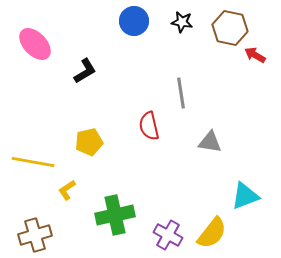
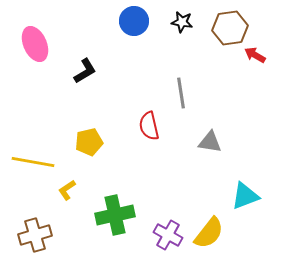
brown hexagon: rotated 20 degrees counterclockwise
pink ellipse: rotated 20 degrees clockwise
yellow semicircle: moved 3 px left
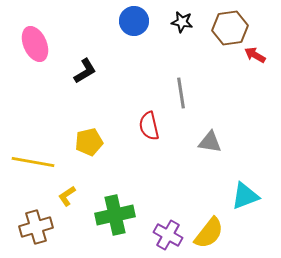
yellow L-shape: moved 6 px down
brown cross: moved 1 px right, 8 px up
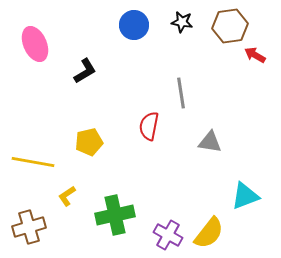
blue circle: moved 4 px down
brown hexagon: moved 2 px up
red semicircle: rotated 24 degrees clockwise
brown cross: moved 7 px left
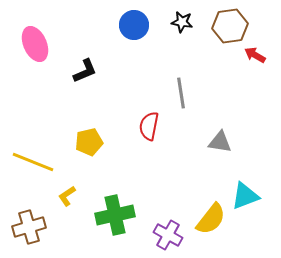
black L-shape: rotated 8 degrees clockwise
gray triangle: moved 10 px right
yellow line: rotated 12 degrees clockwise
yellow semicircle: moved 2 px right, 14 px up
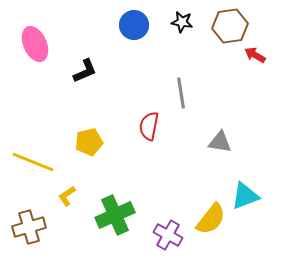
green cross: rotated 12 degrees counterclockwise
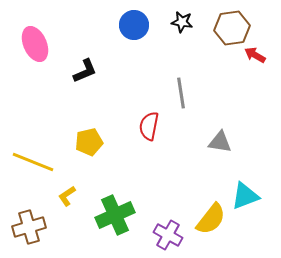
brown hexagon: moved 2 px right, 2 px down
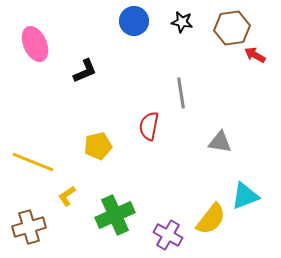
blue circle: moved 4 px up
yellow pentagon: moved 9 px right, 4 px down
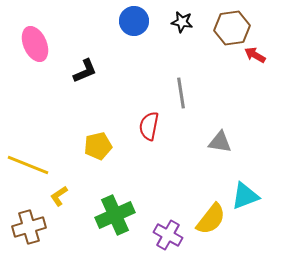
yellow line: moved 5 px left, 3 px down
yellow L-shape: moved 8 px left
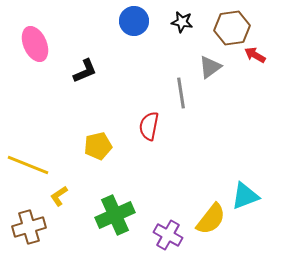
gray triangle: moved 10 px left, 75 px up; rotated 45 degrees counterclockwise
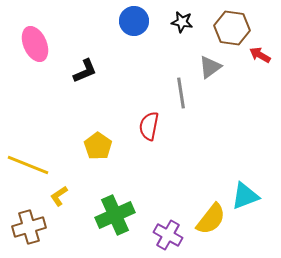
brown hexagon: rotated 16 degrees clockwise
red arrow: moved 5 px right
yellow pentagon: rotated 24 degrees counterclockwise
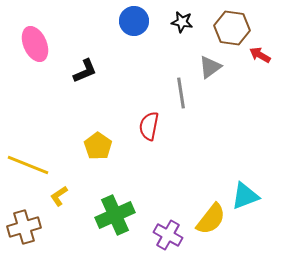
brown cross: moved 5 px left
